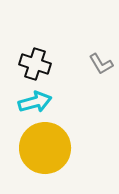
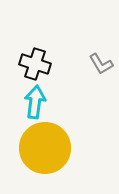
cyan arrow: rotated 68 degrees counterclockwise
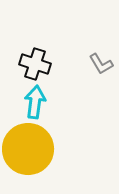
yellow circle: moved 17 px left, 1 px down
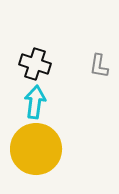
gray L-shape: moved 2 px left, 2 px down; rotated 40 degrees clockwise
yellow circle: moved 8 px right
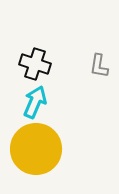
cyan arrow: rotated 16 degrees clockwise
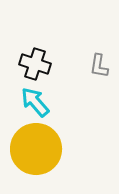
cyan arrow: rotated 64 degrees counterclockwise
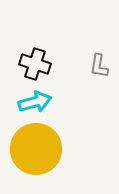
cyan arrow: rotated 116 degrees clockwise
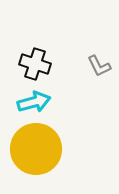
gray L-shape: rotated 35 degrees counterclockwise
cyan arrow: moved 1 px left
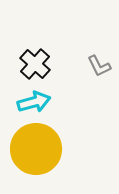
black cross: rotated 24 degrees clockwise
